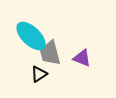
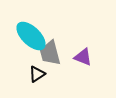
purple triangle: moved 1 px right, 1 px up
black triangle: moved 2 px left
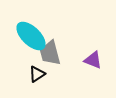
purple triangle: moved 10 px right, 3 px down
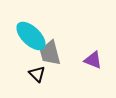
black triangle: rotated 42 degrees counterclockwise
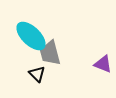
purple triangle: moved 10 px right, 4 px down
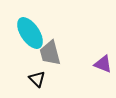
cyan ellipse: moved 1 px left, 3 px up; rotated 12 degrees clockwise
black triangle: moved 5 px down
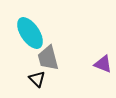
gray trapezoid: moved 2 px left, 5 px down
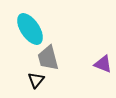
cyan ellipse: moved 4 px up
black triangle: moved 1 px left, 1 px down; rotated 24 degrees clockwise
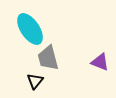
purple triangle: moved 3 px left, 2 px up
black triangle: moved 1 px left, 1 px down
